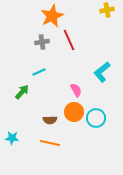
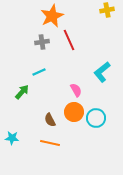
brown semicircle: rotated 64 degrees clockwise
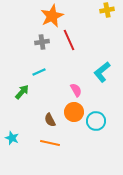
cyan circle: moved 3 px down
cyan star: rotated 16 degrees clockwise
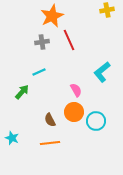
orange line: rotated 18 degrees counterclockwise
